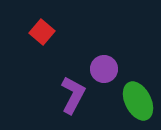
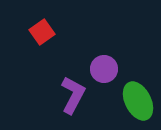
red square: rotated 15 degrees clockwise
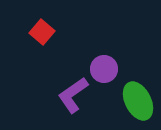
red square: rotated 15 degrees counterclockwise
purple L-shape: rotated 153 degrees counterclockwise
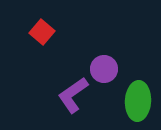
green ellipse: rotated 30 degrees clockwise
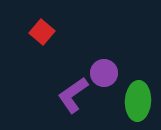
purple circle: moved 4 px down
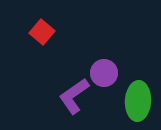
purple L-shape: moved 1 px right, 1 px down
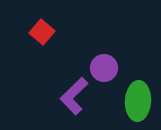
purple circle: moved 5 px up
purple L-shape: rotated 9 degrees counterclockwise
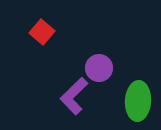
purple circle: moved 5 px left
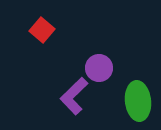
red square: moved 2 px up
green ellipse: rotated 9 degrees counterclockwise
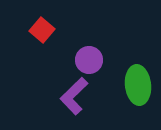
purple circle: moved 10 px left, 8 px up
green ellipse: moved 16 px up
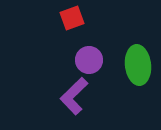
red square: moved 30 px right, 12 px up; rotated 30 degrees clockwise
green ellipse: moved 20 px up
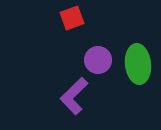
purple circle: moved 9 px right
green ellipse: moved 1 px up
